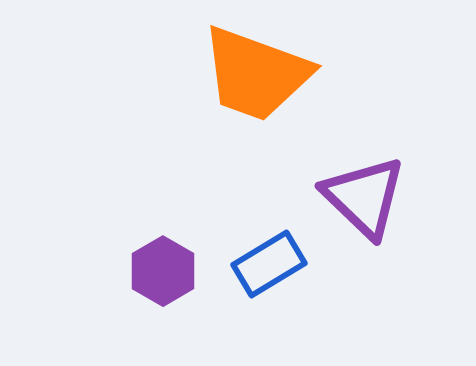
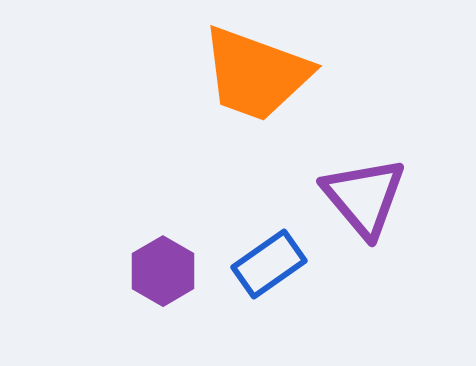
purple triangle: rotated 6 degrees clockwise
blue rectangle: rotated 4 degrees counterclockwise
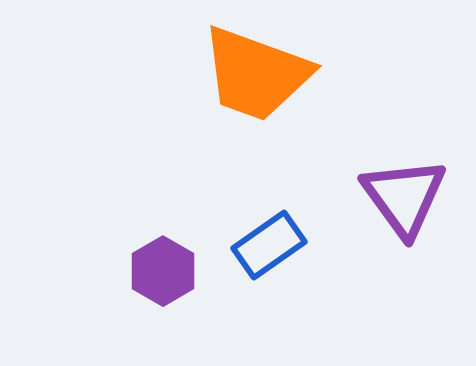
purple triangle: moved 40 px right; rotated 4 degrees clockwise
blue rectangle: moved 19 px up
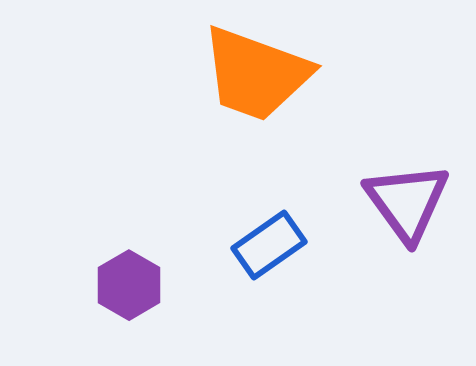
purple triangle: moved 3 px right, 5 px down
purple hexagon: moved 34 px left, 14 px down
